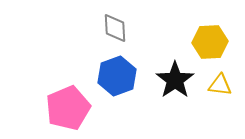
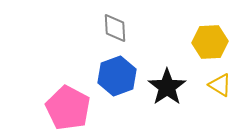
black star: moved 8 px left, 7 px down
yellow triangle: rotated 25 degrees clockwise
pink pentagon: rotated 21 degrees counterclockwise
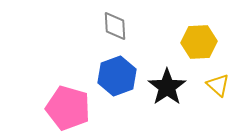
gray diamond: moved 2 px up
yellow hexagon: moved 11 px left
yellow triangle: moved 2 px left; rotated 10 degrees clockwise
pink pentagon: rotated 12 degrees counterclockwise
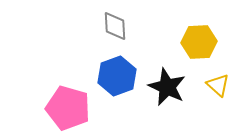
black star: rotated 12 degrees counterclockwise
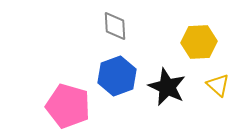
pink pentagon: moved 2 px up
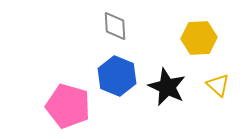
yellow hexagon: moved 4 px up
blue hexagon: rotated 18 degrees counterclockwise
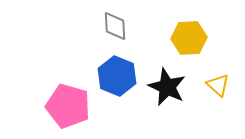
yellow hexagon: moved 10 px left
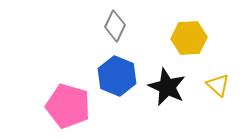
gray diamond: rotated 28 degrees clockwise
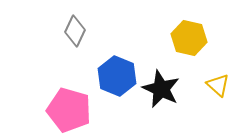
gray diamond: moved 40 px left, 5 px down
yellow hexagon: rotated 16 degrees clockwise
black star: moved 6 px left, 2 px down
pink pentagon: moved 1 px right, 4 px down
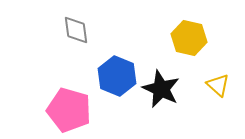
gray diamond: moved 1 px right, 1 px up; rotated 32 degrees counterclockwise
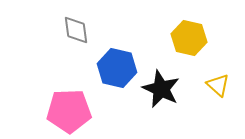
blue hexagon: moved 8 px up; rotated 9 degrees counterclockwise
pink pentagon: moved 1 px down; rotated 18 degrees counterclockwise
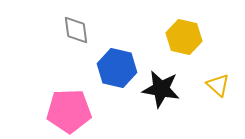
yellow hexagon: moved 5 px left, 1 px up
black star: rotated 15 degrees counterclockwise
